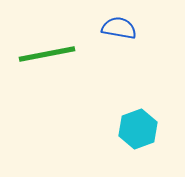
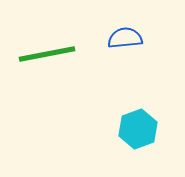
blue semicircle: moved 6 px right, 10 px down; rotated 16 degrees counterclockwise
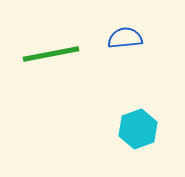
green line: moved 4 px right
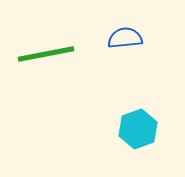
green line: moved 5 px left
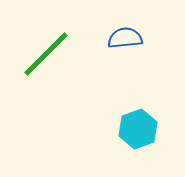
green line: rotated 34 degrees counterclockwise
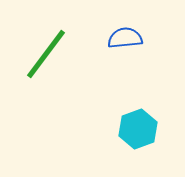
green line: rotated 8 degrees counterclockwise
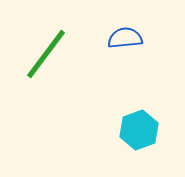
cyan hexagon: moved 1 px right, 1 px down
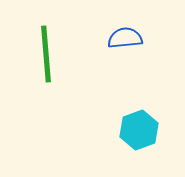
green line: rotated 42 degrees counterclockwise
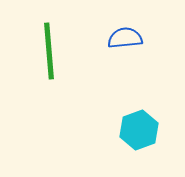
green line: moved 3 px right, 3 px up
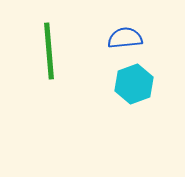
cyan hexagon: moved 5 px left, 46 px up
